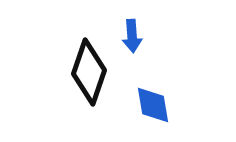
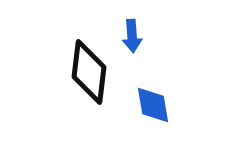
black diamond: rotated 12 degrees counterclockwise
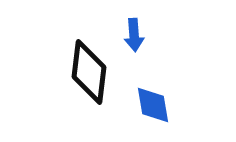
blue arrow: moved 2 px right, 1 px up
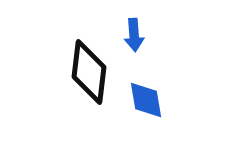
blue diamond: moved 7 px left, 5 px up
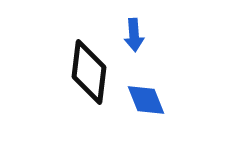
blue diamond: rotated 12 degrees counterclockwise
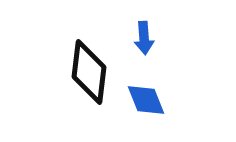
blue arrow: moved 10 px right, 3 px down
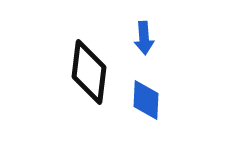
blue diamond: rotated 24 degrees clockwise
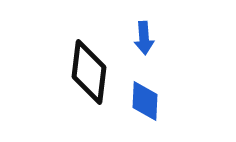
blue diamond: moved 1 px left, 1 px down
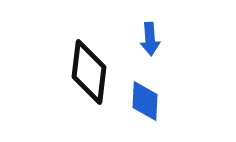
blue arrow: moved 6 px right, 1 px down
